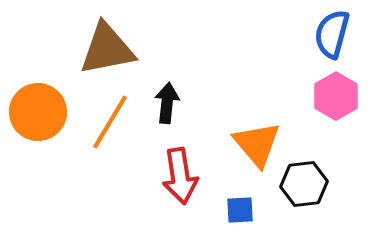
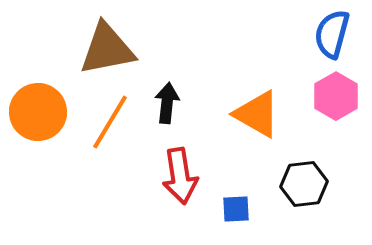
orange triangle: moved 30 px up; rotated 20 degrees counterclockwise
blue square: moved 4 px left, 1 px up
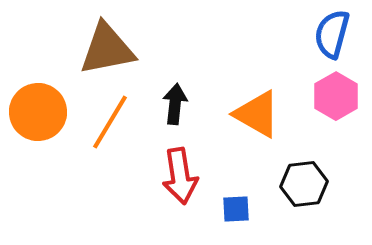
black arrow: moved 8 px right, 1 px down
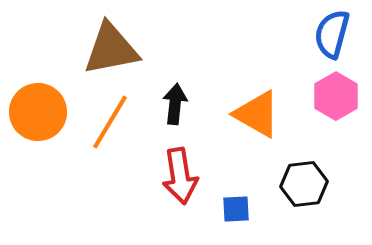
brown triangle: moved 4 px right
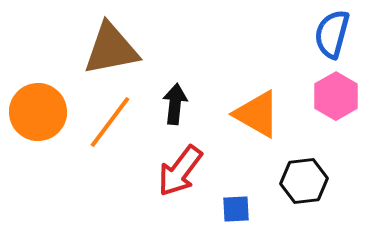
orange line: rotated 6 degrees clockwise
red arrow: moved 5 px up; rotated 46 degrees clockwise
black hexagon: moved 3 px up
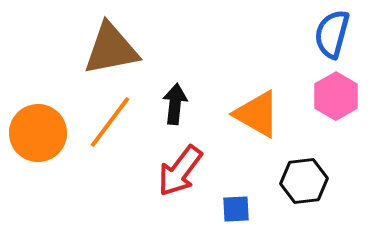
orange circle: moved 21 px down
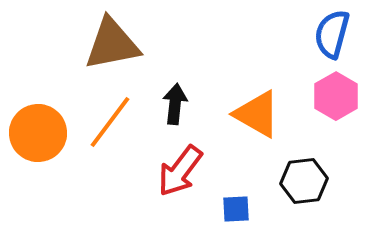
brown triangle: moved 1 px right, 5 px up
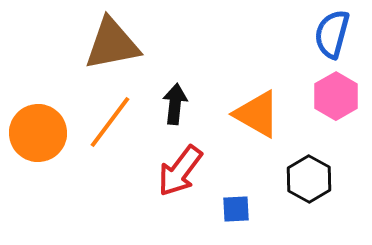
black hexagon: moved 5 px right, 2 px up; rotated 24 degrees counterclockwise
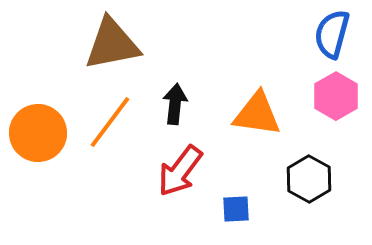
orange triangle: rotated 22 degrees counterclockwise
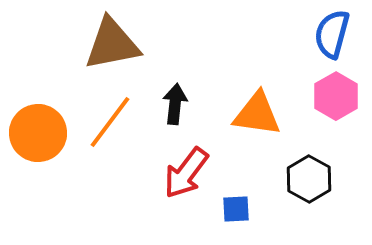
red arrow: moved 6 px right, 2 px down
